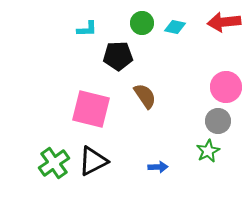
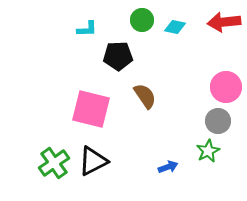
green circle: moved 3 px up
blue arrow: moved 10 px right; rotated 18 degrees counterclockwise
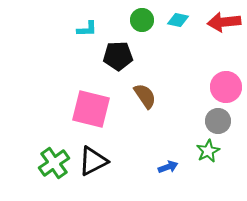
cyan diamond: moved 3 px right, 7 px up
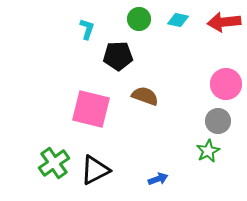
green circle: moved 3 px left, 1 px up
cyan L-shape: rotated 70 degrees counterclockwise
pink circle: moved 3 px up
brown semicircle: rotated 36 degrees counterclockwise
black triangle: moved 2 px right, 9 px down
blue arrow: moved 10 px left, 12 px down
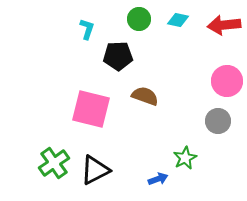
red arrow: moved 3 px down
pink circle: moved 1 px right, 3 px up
green star: moved 23 px left, 7 px down
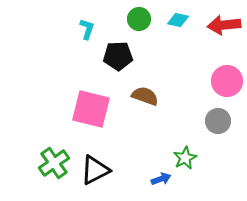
blue arrow: moved 3 px right
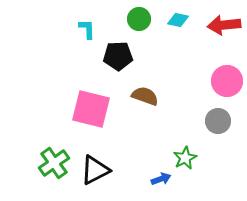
cyan L-shape: rotated 20 degrees counterclockwise
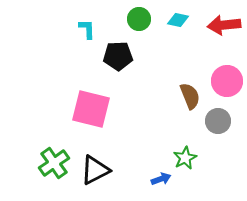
brown semicircle: moved 45 px right; rotated 48 degrees clockwise
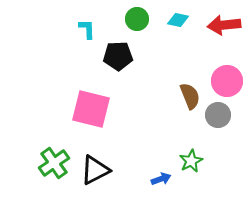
green circle: moved 2 px left
gray circle: moved 6 px up
green star: moved 6 px right, 3 px down
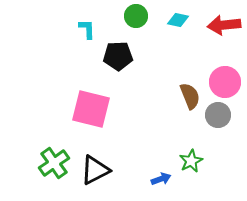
green circle: moved 1 px left, 3 px up
pink circle: moved 2 px left, 1 px down
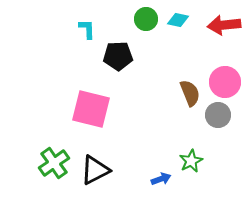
green circle: moved 10 px right, 3 px down
brown semicircle: moved 3 px up
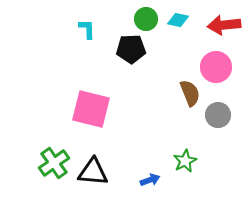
black pentagon: moved 13 px right, 7 px up
pink circle: moved 9 px left, 15 px up
green star: moved 6 px left
black triangle: moved 2 px left, 2 px down; rotated 32 degrees clockwise
blue arrow: moved 11 px left, 1 px down
